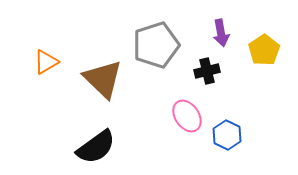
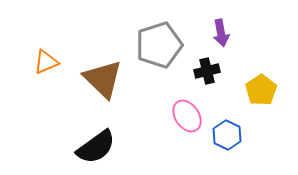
gray pentagon: moved 3 px right
yellow pentagon: moved 3 px left, 40 px down
orange triangle: rotated 8 degrees clockwise
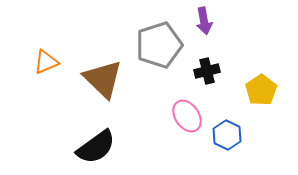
purple arrow: moved 17 px left, 12 px up
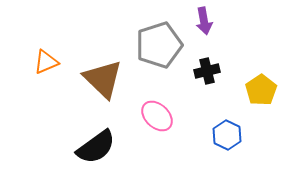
pink ellipse: moved 30 px left; rotated 12 degrees counterclockwise
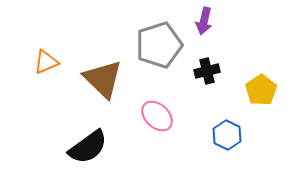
purple arrow: rotated 24 degrees clockwise
black semicircle: moved 8 px left
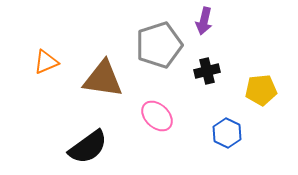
brown triangle: rotated 36 degrees counterclockwise
yellow pentagon: rotated 28 degrees clockwise
blue hexagon: moved 2 px up
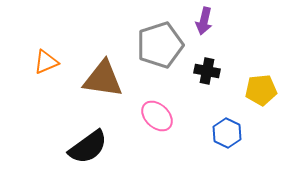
gray pentagon: moved 1 px right
black cross: rotated 25 degrees clockwise
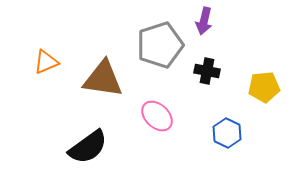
yellow pentagon: moved 3 px right, 3 px up
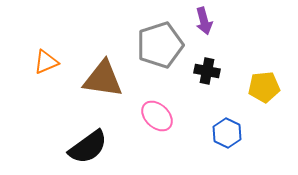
purple arrow: rotated 28 degrees counterclockwise
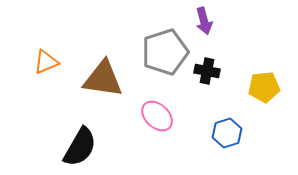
gray pentagon: moved 5 px right, 7 px down
blue hexagon: rotated 16 degrees clockwise
black semicircle: moved 8 px left; rotated 24 degrees counterclockwise
